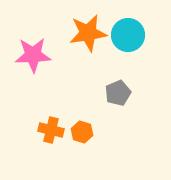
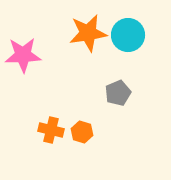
pink star: moved 10 px left
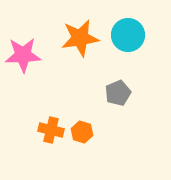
orange star: moved 8 px left, 5 px down
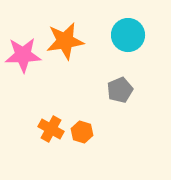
orange star: moved 15 px left, 3 px down
gray pentagon: moved 2 px right, 3 px up
orange cross: moved 1 px up; rotated 15 degrees clockwise
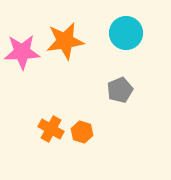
cyan circle: moved 2 px left, 2 px up
pink star: moved 1 px left, 3 px up
